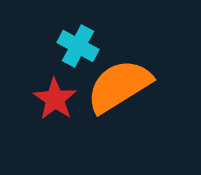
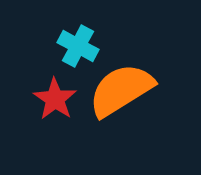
orange semicircle: moved 2 px right, 4 px down
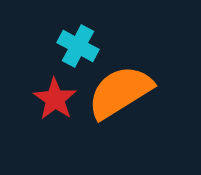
orange semicircle: moved 1 px left, 2 px down
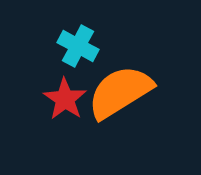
red star: moved 10 px right
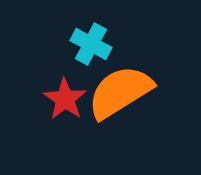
cyan cross: moved 13 px right, 2 px up
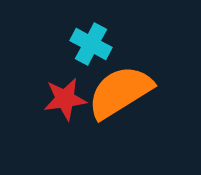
red star: rotated 30 degrees clockwise
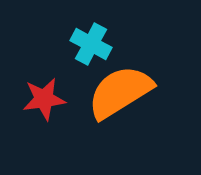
red star: moved 21 px left
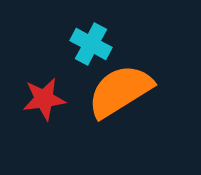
orange semicircle: moved 1 px up
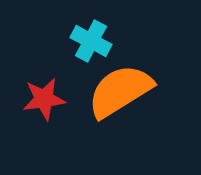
cyan cross: moved 3 px up
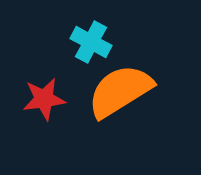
cyan cross: moved 1 px down
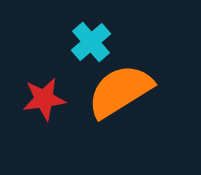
cyan cross: rotated 21 degrees clockwise
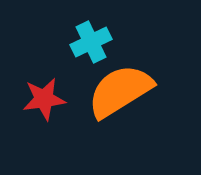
cyan cross: rotated 15 degrees clockwise
